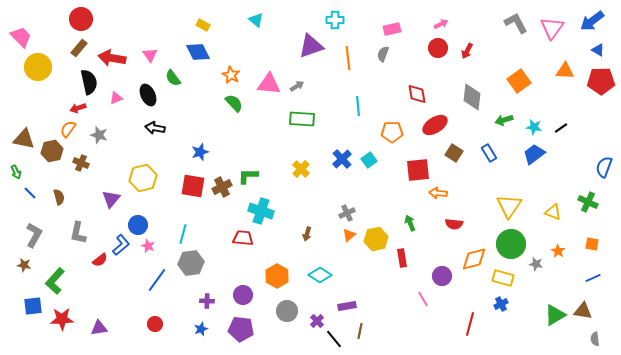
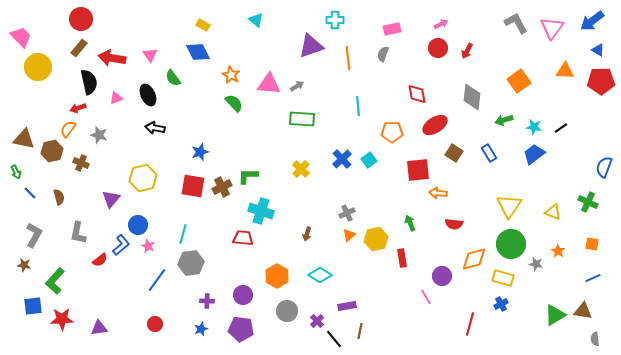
pink line at (423, 299): moved 3 px right, 2 px up
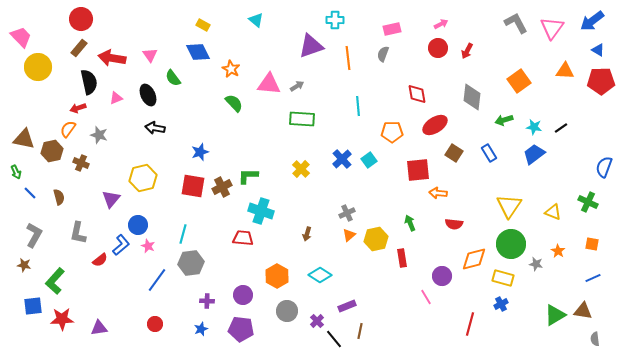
orange star at (231, 75): moved 6 px up
purple rectangle at (347, 306): rotated 12 degrees counterclockwise
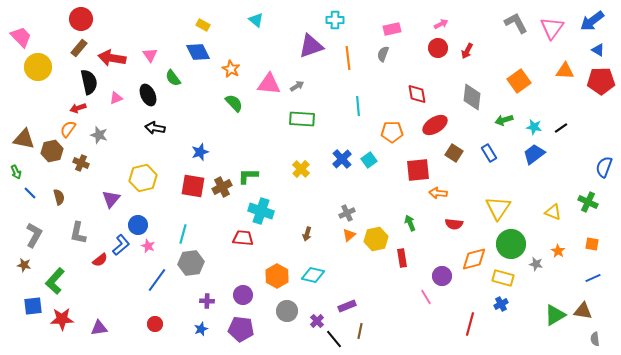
yellow triangle at (509, 206): moved 11 px left, 2 px down
cyan diamond at (320, 275): moved 7 px left; rotated 20 degrees counterclockwise
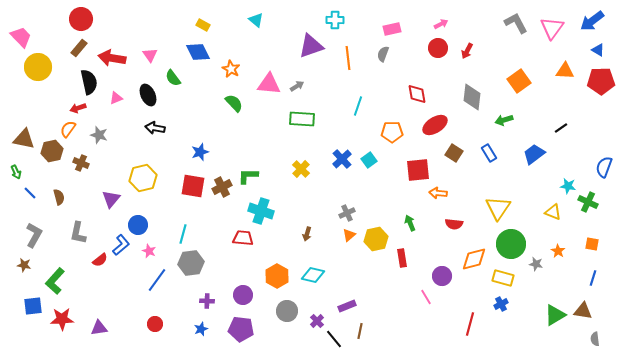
cyan line at (358, 106): rotated 24 degrees clockwise
cyan star at (534, 127): moved 34 px right, 59 px down
pink star at (148, 246): moved 1 px right, 5 px down
blue line at (593, 278): rotated 49 degrees counterclockwise
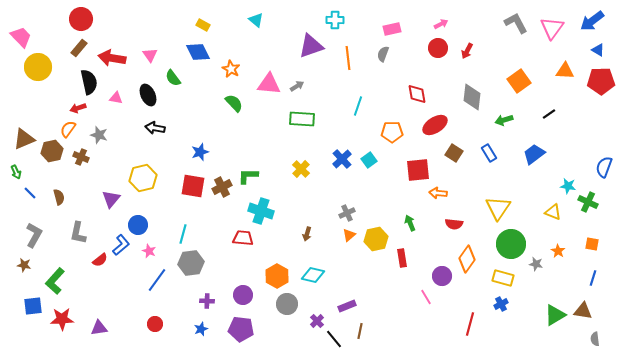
pink triangle at (116, 98): rotated 32 degrees clockwise
black line at (561, 128): moved 12 px left, 14 px up
brown triangle at (24, 139): rotated 35 degrees counterclockwise
brown cross at (81, 163): moved 6 px up
orange diamond at (474, 259): moved 7 px left; rotated 40 degrees counterclockwise
gray circle at (287, 311): moved 7 px up
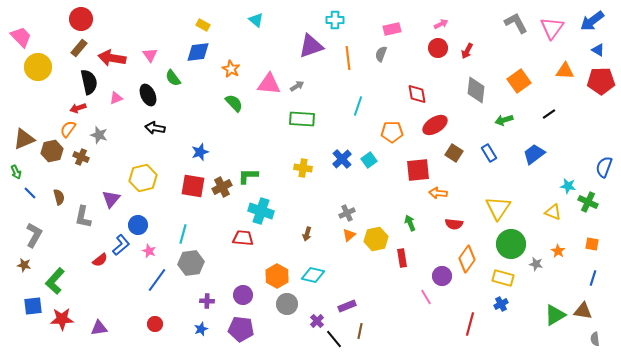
blue diamond at (198, 52): rotated 70 degrees counterclockwise
gray semicircle at (383, 54): moved 2 px left
gray diamond at (472, 97): moved 4 px right, 7 px up
pink triangle at (116, 98): rotated 32 degrees counterclockwise
yellow cross at (301, 169): moved 2 px right, 1 px up; rotated 36 degrees counterclockwise
gray L-shape at (78, 233): moved 5 px right, 16 px up
